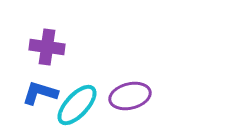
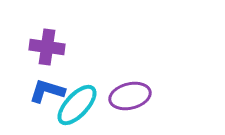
blue L-shape: moved 7 px right, 2 px up
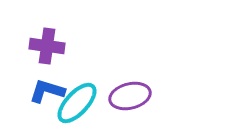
purple cross: moved 1 px up
cyan ellipse: moved 2 px up
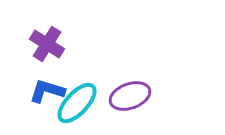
purple cross: moved 2 px up; rotated 24 degrees clockwise
purple ellipse: rotated 6 degrees counterclockwise
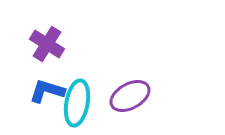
purple ellipse: rotated 9 degrees counterclockwise
cyan ellipse: rotated 33 degrees counterclockwise
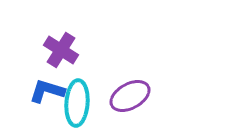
purple cross: moved 14 px right, 6 px down
cyan ellipse: rotated 6 degrees counterclockwise
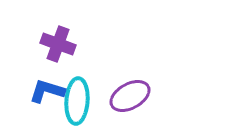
purple cross: moved 3 px left, 6 px up; rotated 12 degrees counterclockwise
cyan ellipse: moved 2 px up
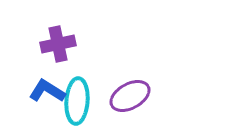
purple cross: rotated 32 degrees counterclockwise
blue L-shape: rotated 15 degrees clockwise
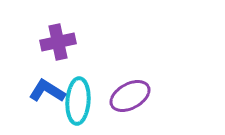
purple cross: moved 2 px up
cyan ellipse: moved 1 px right
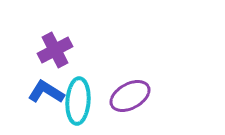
purple cross: moved 3 px left, 8 px down; rotated 16 degrees counterclockwise
blue L-shape: moved 1 px left, 1 px down
